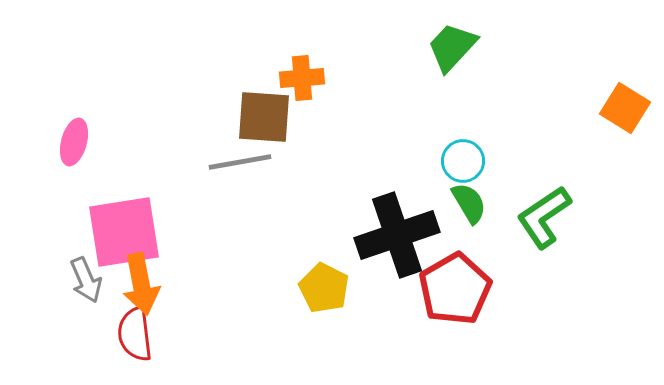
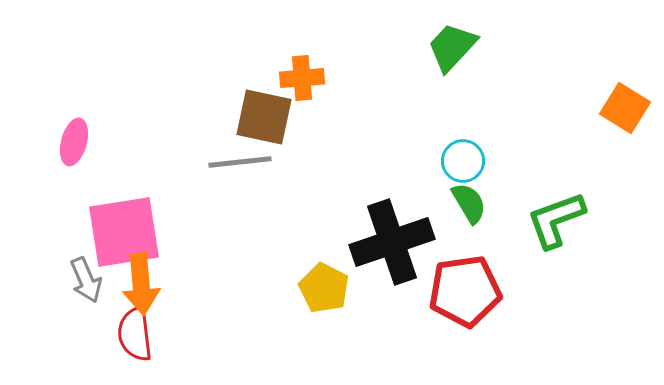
brown square: rotated 8 degrees clockwise
gray line: rotated 4 degrees clockwise
green L-shape: moved 12 px right, 3 px down; rotated 14 degrees clockwise
black cross: moved 5 px left, 7 px down
orange arrow: rotated 6 degrees clockwise
red pentagon: moved 10 px right, 2 px down; rotated 22 degrees clockwise
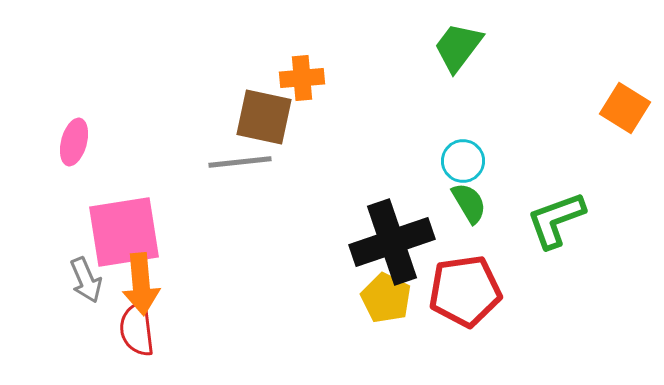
green trapezoid: moved 6 px right; rotated 6 degrees counterclockwise
yellow pentagon: moved 62 px right, 10 px down
red semicircle: moved 2 px right, 5 px up
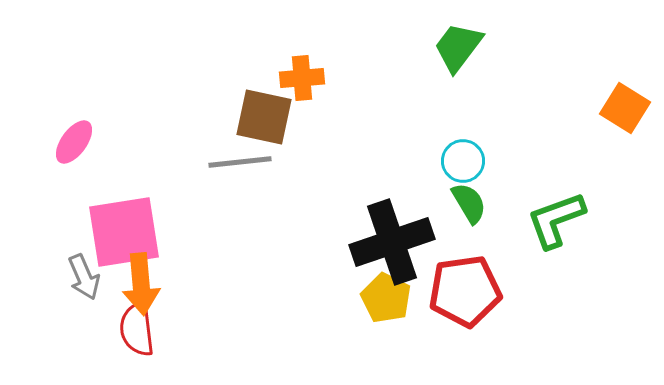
pink ellipse: rotated 21 degrees clockwise
gray arrow: moved 2 px left, 3 px up
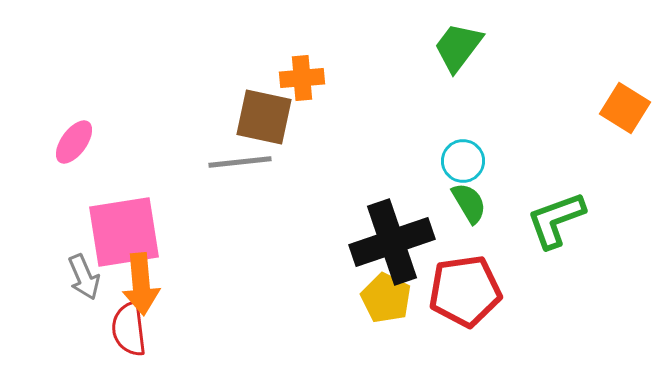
red semicircle: moved 8 px left
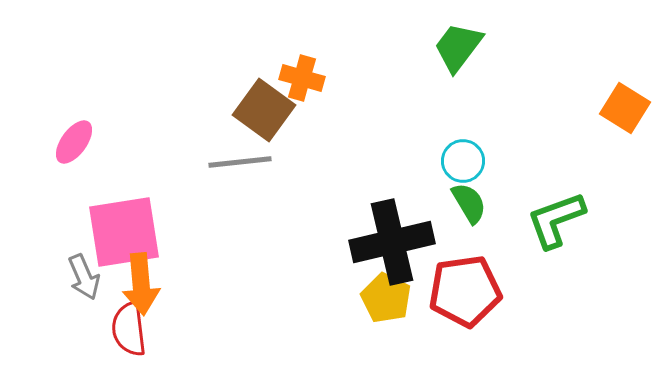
orange cross: rotated 21 degrees clockwise
brown square: moved 7 px up; rotated 24 degrees clockwise
black cross: rotated 6 degrees clockwise
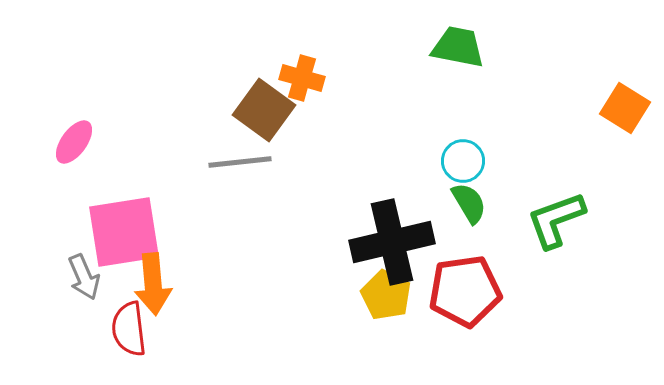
green trapezoid: rotated 64 degrees clockwise
orange arrow: moved 12 px right
yellow pentagon: moved 3 px up
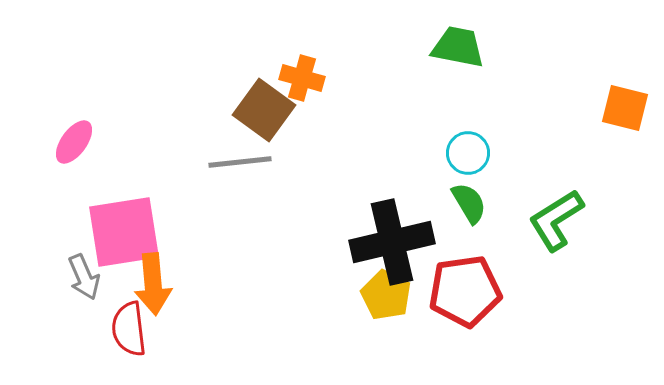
orange square: rotated 18 degrees counterclockwise
cyan circle: moved 5 px right, 8 px up
green L-shape: rotated 12 degrees counterclockwise
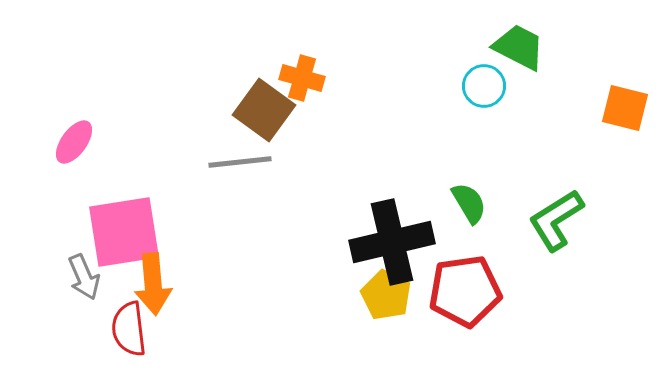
green trapezoid: moved 61 px right; rotated 16 degrees clockwise
cyan circle: moved 16 px right, 67 px up
